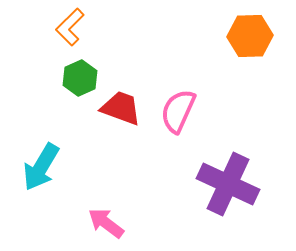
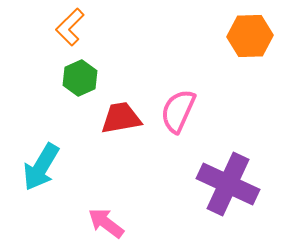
red trapezoid: moved 10 px down; rotated 30 degrees counterclockwise
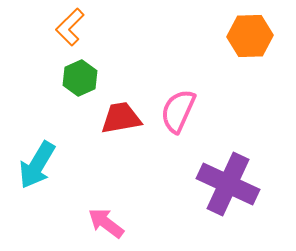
cyan arrow: moved 4 px left, 2 px up
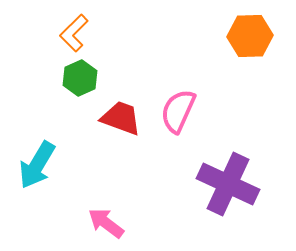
orange L-shape: moved 4 px right, 6 px down
red trapezoid: rotated 30 degrees clockwise
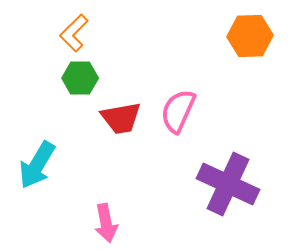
green hexagon: rotated 24 degrees clockwise
red trapezoid: rotated 150 degrees clockwise
pink arrow: rotated 138 degrees counterclockwise
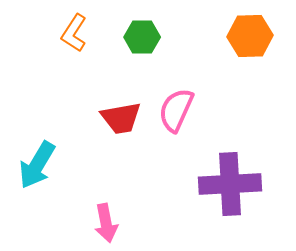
orange L-shape: rotated 12 degrees counterclockwise
green hexagon: moved 62 px right, 41 px up
pink semicircle: moved 2 px left, 1 px up
purple cross: moved 2 px right; rotated 28 degrees counterclockwise
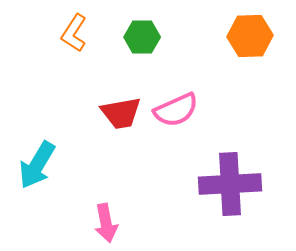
pink semicircle: rotated 138 degrees counterclockwise
red trapezoid: moved 5 px up
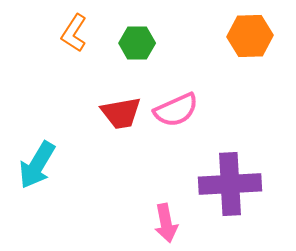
green hexagon: moved 5 px left, 6 px down
pink arrow: moved 60 px right
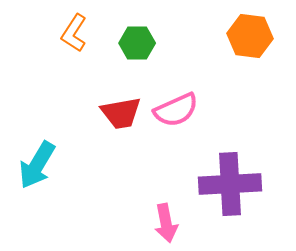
orange hexagon: rotated 9 degrees clockwise
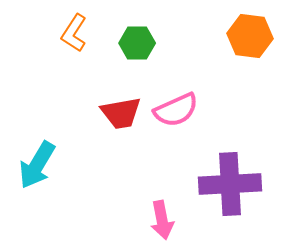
pink arrow: moved 4 px left, 3 px up
